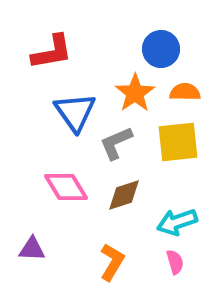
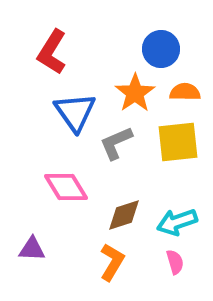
red L-shape: rotated 132 degrees clockwise
brown diamond: moved 20 px down
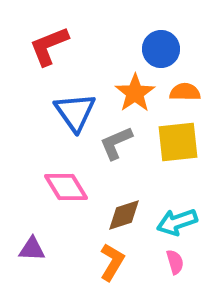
red L-shape: moved 3 px left, 6 px up; rotated 36 degrees clockwise
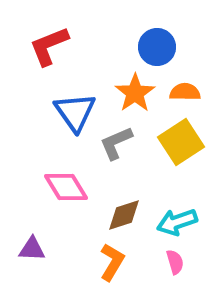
blue circle: moved 4 px left, 2 px up
yellow square: moved 3 px right; rotated 27 degrees counterclockwise
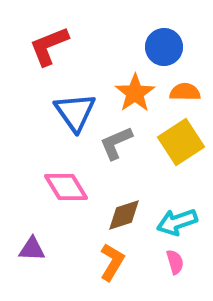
blue circle: moved 7 px right
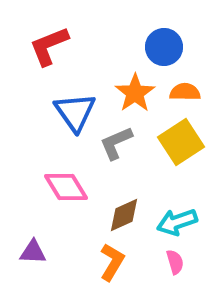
brown diamond: rotated 6 degrees counterclockwise
purple triangle: moved 1 px right, 3 px down
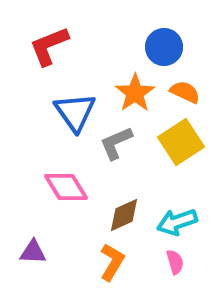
orange semicircle: rotated 24 degrees clockwise
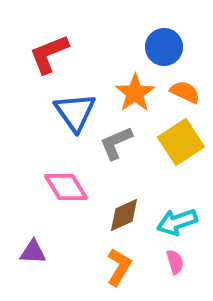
red L-shape: moved 8 px down
orange L-shape: moved 7 px right, 5 px down
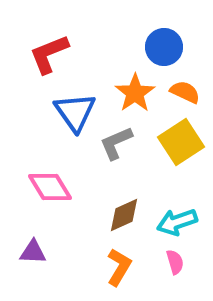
pink diamond: moved 16 px left
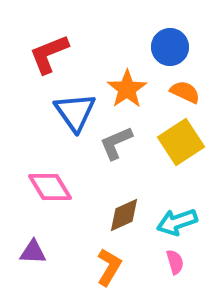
blue circle: moved 6 px right
orange star: moved 8 px left, 4 px up
orange L-shape: moved 10 px left
